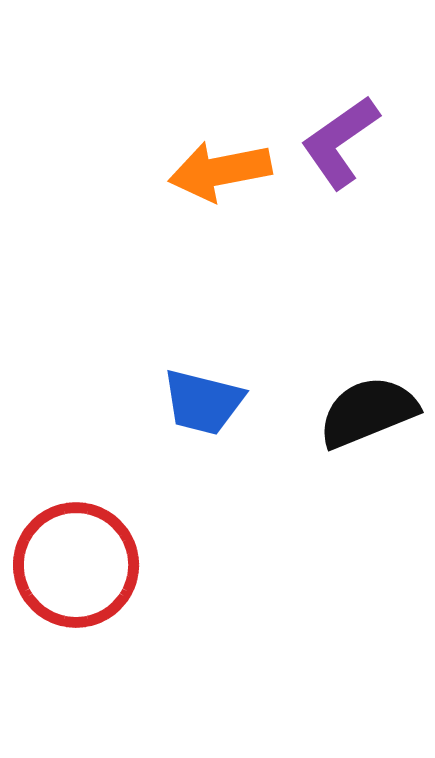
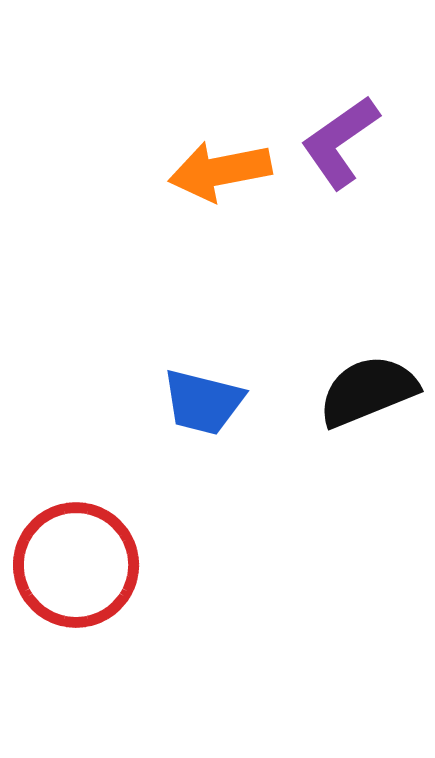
black semicircle: moved 21 px up
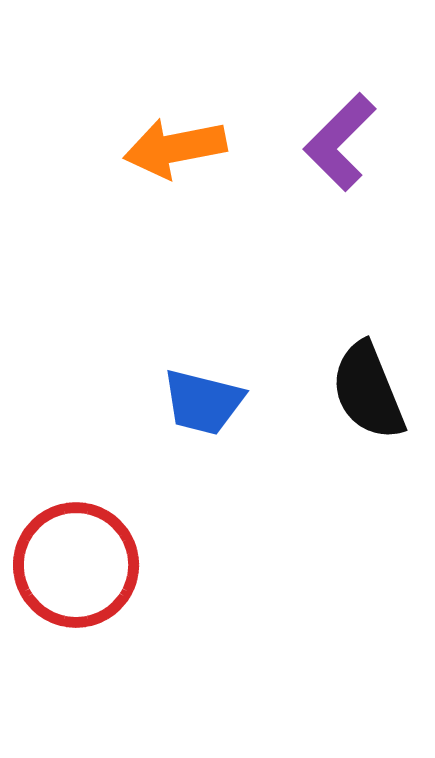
purple L-shape: rotated 10 degrees counterclockwise
orange arrow: moved 45 px left, 23 px up
black semicircle: rotated 90 degrees counterclockwise
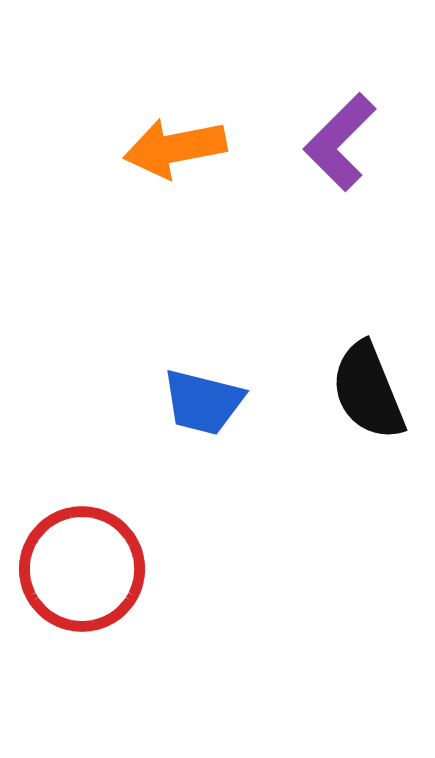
red circle: moved 6 px right, 4 px down
